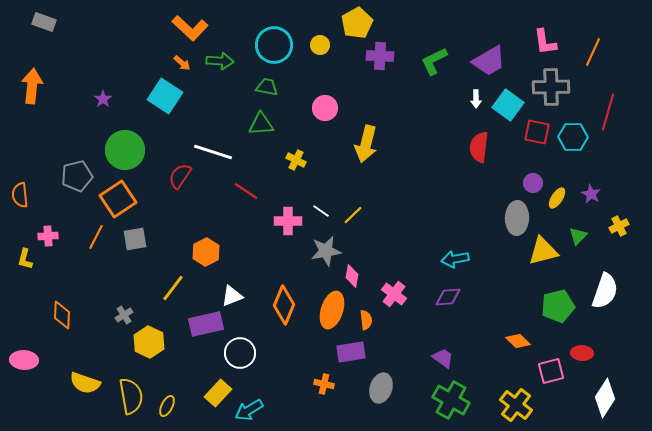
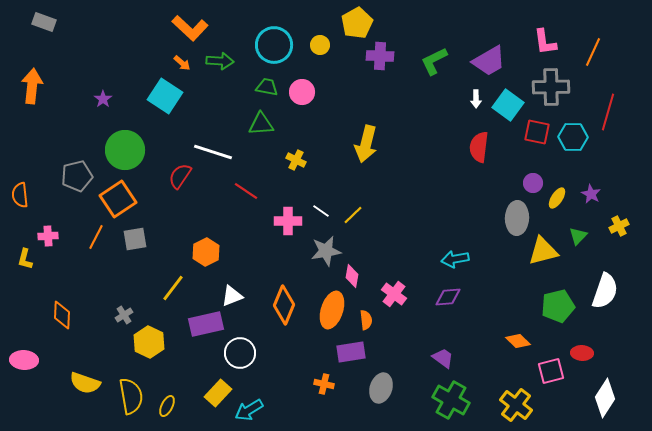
pink circle at (325, 108): moved 23 px left, 16 px up
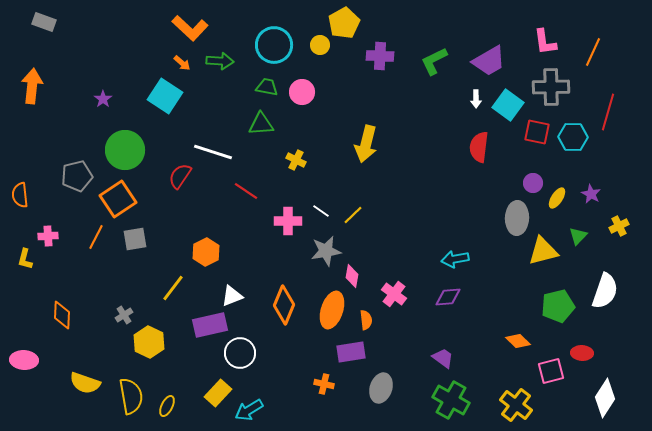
yellow pentagon at (357, 23): moved 13 px left
purple rectangle at (206, 324): moved 4 px right, 1 px down
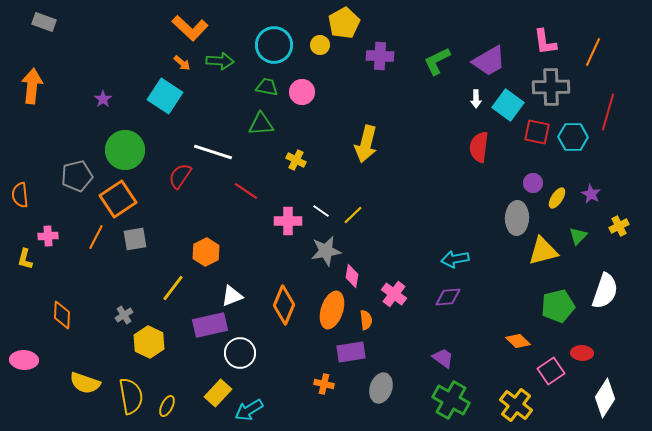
green L-shape at (434, 61): moved 3 px right
pink square at (551, 371): rotated 20 degrees counterclockwise
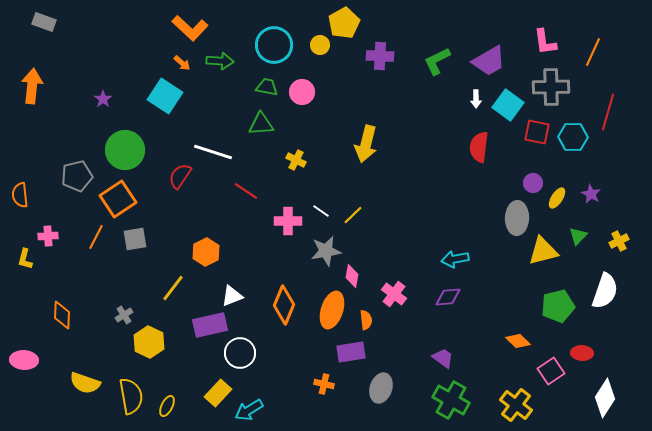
yellow cross at (619, 226): moved 15 px down
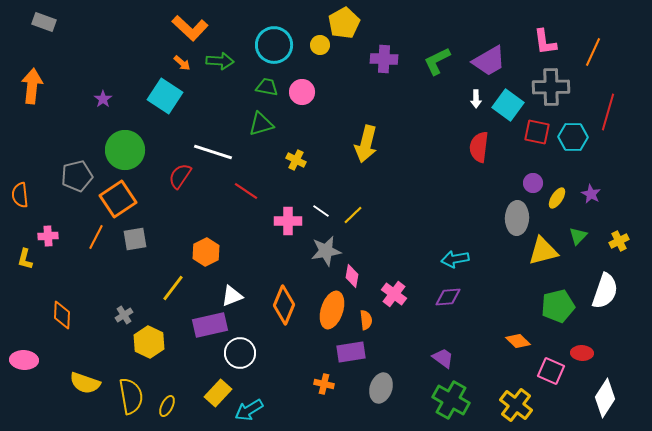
purple cross at (380, 56): moved 4 px right, 3 px down
green triangle at (261, 124): rotated 12 degrees counterclockwise
pink square at (551, 371): rotated 32 degrees counterclockwise
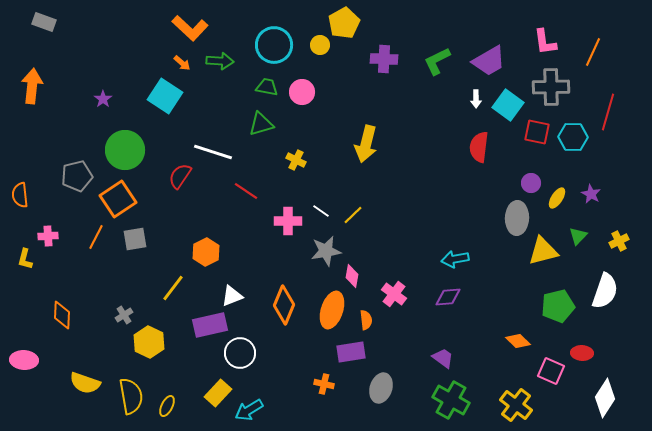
purple circle at (533, 183): moved 2 px left
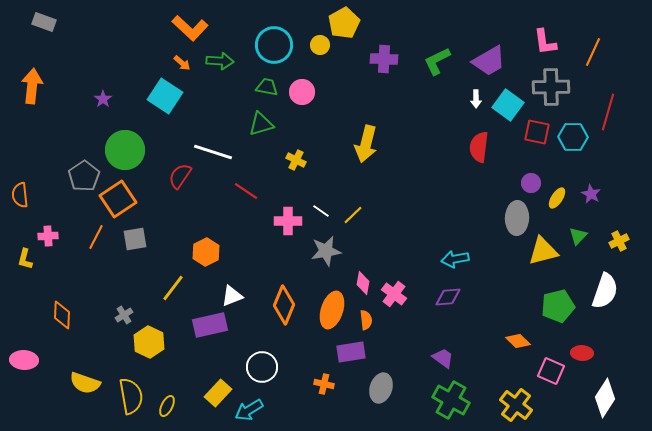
gray pentagon at (77, 176): moved 7 px right; rotated 20 degrees counterclockwise
pink diamond at (352, 276): moved 11 px right, 7 px down
white circle at (240, 353): moved 22 px right, 14 px down
